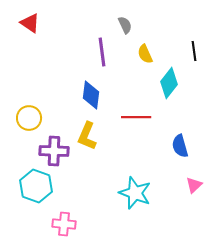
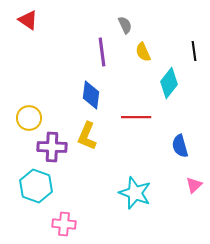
red triangle: moved 2 px left, 3 px up
yellow semicircle: moved 2 px left, 2 px up
purple cross: moved 2 px left, 4 px up
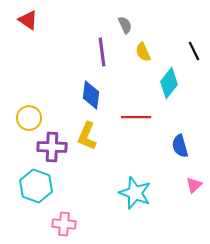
black line: rotated 18 degrees counterclockwise
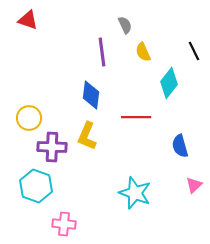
red triangle: rotated 15 degrees counterclockwise
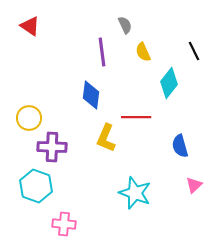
red triangle: moved 2 px right, 6 px down; rotated 15 degrees clockwise
yellow L-shape: moved 19 px right, 2 px down
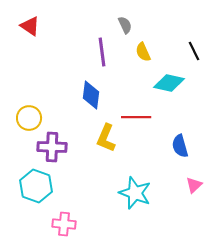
cyan diamond: rotated 64 degrees clockwise
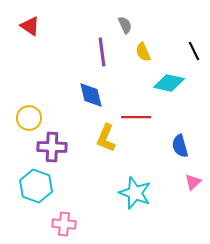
blue diamond: rotated 20 degrees counterclockwise
pink triangle: moved 1 px left, 3 px up
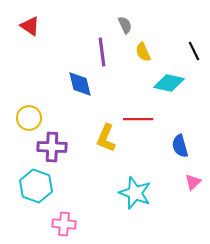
blue diamond: moved 11 px left, 11 px up
red line: moved 2 px right, 2 px down
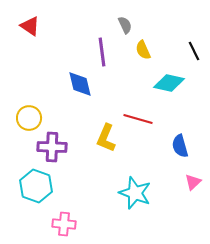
yellow semicircle: moved 2 px up
red line: rotated 16 degrees clockwise
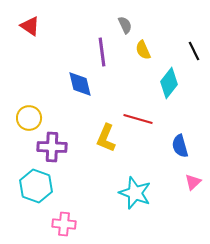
cyan diamond: rotated 64 degrees counterclockwise
